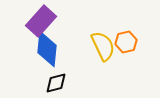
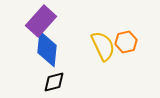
black diamond: moved 2 px left, 1 px up
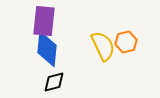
purple rectangle: moved 3 px right; rotated 36 degrees counterclockwise
